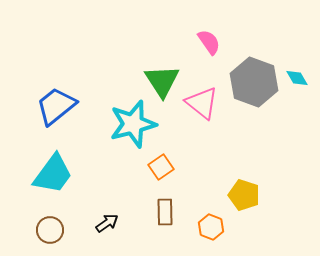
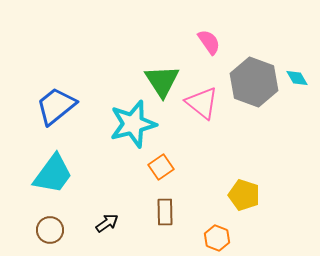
orange hexagon: moved 6 px right, 11 px down
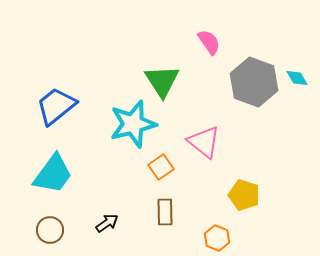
pink triangle: moved 2 px right, 39 px down
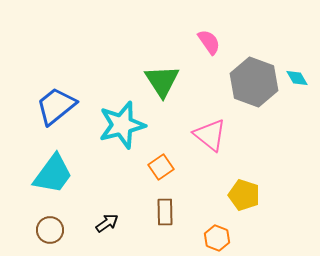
cyan star: moved 11 px left, 1 px down
pink triangle: moved 6 px right, 7 px up
